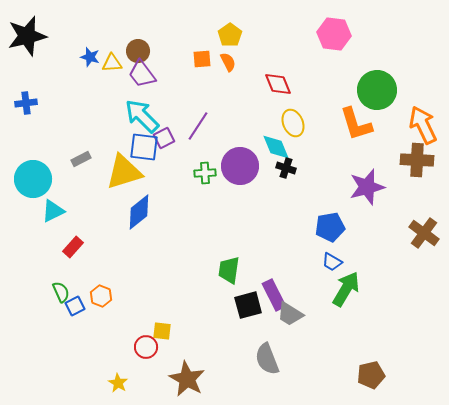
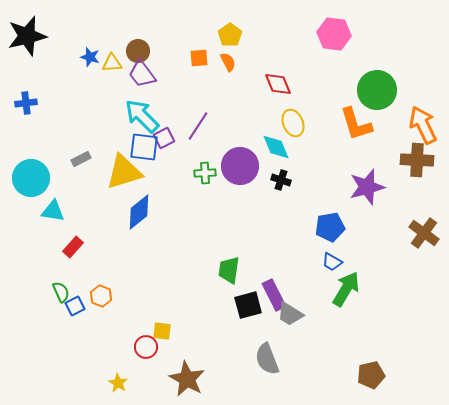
orange square at (202, 59): moved 3 px left, 1 px up
black cross at (286, 168): moved 5 px left, 12 px down
cyan circle at (33, 179): moved 2 px left, 1 px up
cyan triangle at (53, 211): rotated 35 degrees clockwise
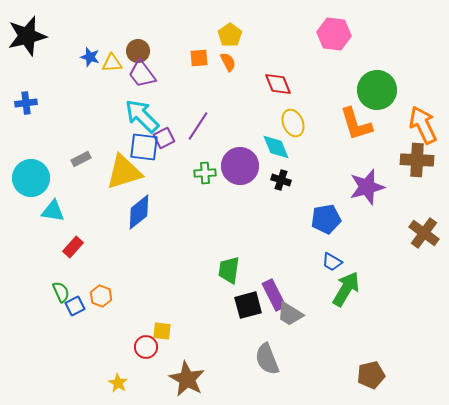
blue pentagon at (330, 227): moved 4 px left, 8 px up
